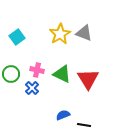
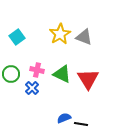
gray triangle: moved 4 px down
blue semicircle: moved 1 px right, 3 px down
black line: moved 3 px left, 1 px up
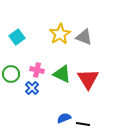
black line: moved 2 px right
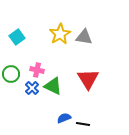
gray triangle: rotated 12 degrees counterclockwise
green triangle: moved 9 px left, 12 px down
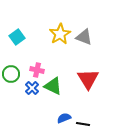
gray triangle: rotated 12 degrees clockwise
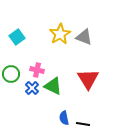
blue semicircle: rotated 80 degrees counterclockwise
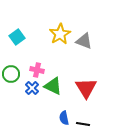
gray triangle: moved 4 px down
red triangle: moved 2 px left, 9 px down
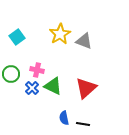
red triangle: rotated 20 degrees clockwise
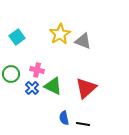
gray triangle: moved 1 px left
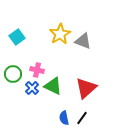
green circle: moved 2 px right
black line: moved 1 px left, 6 px up; rotated 64 degrees counterclockwise
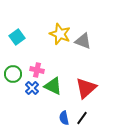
yellow star: rotated 20 degrees counterclockwise
